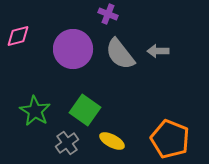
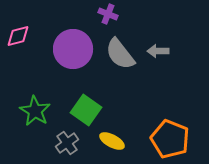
green square: moved 1 px right
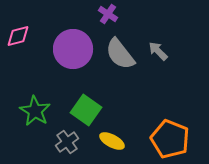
purple cross: rotated 12 degrees clockwise
gray arrow: rotated 45 degrees clockwise
gray cross: moved 1 px up
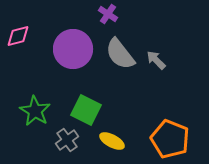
gray arrow: moved 2 px left, 9 px down
green square: rotated 8 degrees counterclockwise
gray cross: moved 2 px up
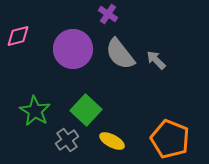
green square: rotated 16 degrees clockwise
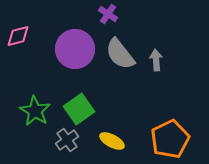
purple circle: moved 2 px right
gray arrow: rotated 40 degrees clockwise
green square: moved 7 px left, 1 px up; rotated 12 degrees clockwise
orange pentagon: rotated 24 degrees clockwise
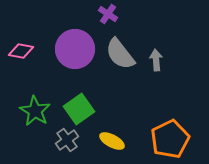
pink diamond: moved 3 px right, 15 px down; rotated 25 degrees clockwise
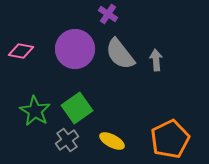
green square: moved 2 px left, 1 px up
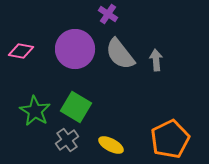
green square: moved 1 px left, 1 px up; rotated 24 degrees counterclockwise
yellow ellipse: moved 1 px left, 4 px down
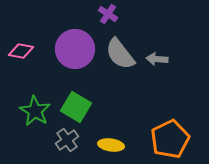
gray arrow: moved 1 px right, 1 px up; rotated 80 degrees counterclockwise
yellow ellipse: rotated 20 degrees counterclockwise
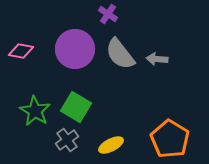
orange pentagon: rotated 15 degrees counterclockwise
yellow ellipse: rotated 35 degrees counterclockwise
